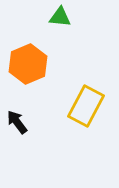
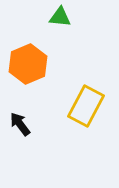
black arrow: moved 3 px right, 2 px down
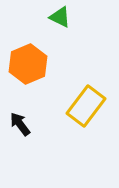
green triangle: rotated 20 degrees clockwise
yellow rectangle: rotated 9 degrees clockwise
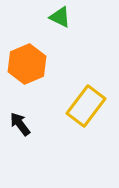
orange hexagon: moved 1 px left
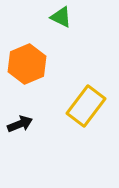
green triangle: moved 1 px right
black arrow: rotated 105 degrees clockwise
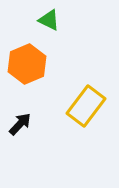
green triangle: moved 12 px left, 3 px down
black arrow: rotated 25 degrees counterclockwise
